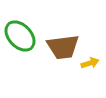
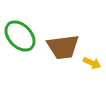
yellow arrow: moved 2 px right; rotated 42 degrees clockwise
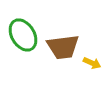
green ellipse: moved 3 px right, 1 px up; rotated 12 degrees clockwise
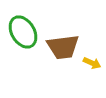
green ellipse: moved 3 px up
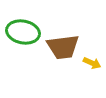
green ellipse: rotated 48 degrees counterclockwise
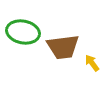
yellow arrow: rotated 150 degrees counterclockwise
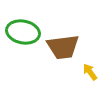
yellow arrow: moved 2 px left, 9 px down
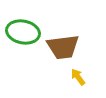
yellow arrow: moved 12 px left, 5 px down
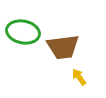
yellow arrow: moved 1 px right
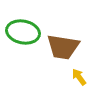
brown trapezoid: rotated 16 degrees clockwise
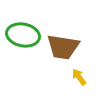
green ellipse: moved 3 px down
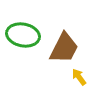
brown trapezoid: moved 1 px right, 1 px down; rotated 72 degrees counterclockwise
